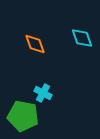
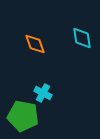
cyan diamond: rotated 10 degrees clockwise
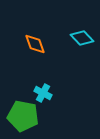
cyan diamond: rotated 35 degrees counterclockwise
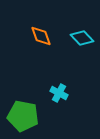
orange diamond: moved 6 px right, 8 px up
cyan cross: moved 16 px right
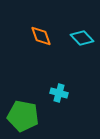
cyan cross: rotated 12 degrees counterclockwise
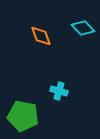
cyan diamond: moved 1 px right, 10 px up
cyan cross: moved 2 px up
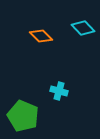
orange diamond: rotated 25 degrees counterclockwise
green pentagon: rotated 12 degrees clockwise
